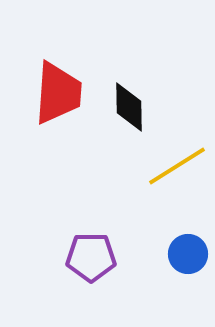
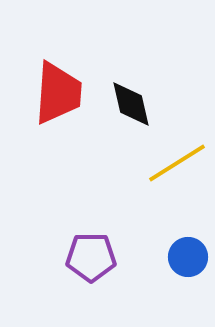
black diamond: moved 2 px right, 3 px up; rotated 12 degrees counterclockwise
yellow line: moved 3 px up
blue circle: moved 3 px down
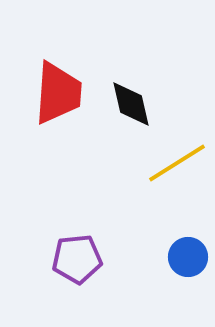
purple pentagon: moved 14 px left, 2 px down; rotated 6 degrees counterclockwise
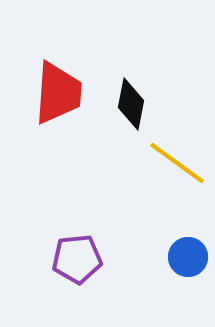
black diamond: rotated 24 degrees clockwise
yellow line: rotated 68 degrees clockwise
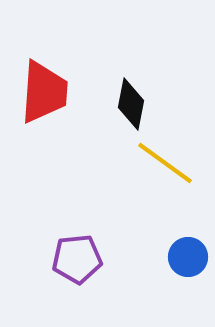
red trapezoid: moved 14 px left, 1 px up
yellow line: moved 12 px left
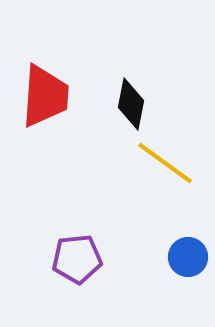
red trapezoid: moved 1 px right, 4 px down
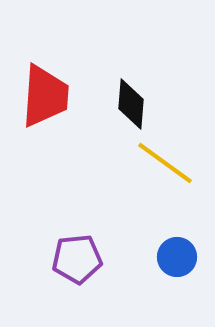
black diamond: rotated 6 degrees counterclockwise
blue circle: moved 11 px left
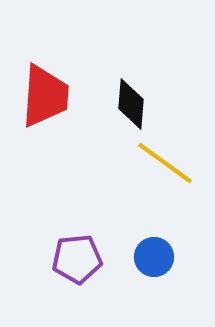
blue circle: moved 23 px left
